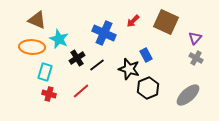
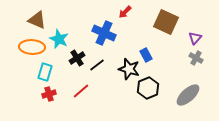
red arrow: moved 8 px left, 9 px up
red cross: rotated 32 degrees counterclockwise
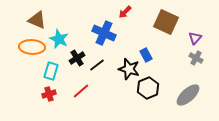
cyan rectangle: moved 6 px right, 1 px up
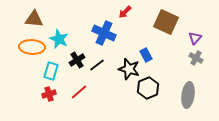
brown triangle: moved 3 px left, 1 px up; rotated 18 degrees counterclockwise
black cross: moved 2 px down
red line: moved 2 px left, 1 px down
gray ellipse: rotated 40 degrees counterclockwise
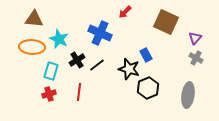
blue cross: moved 4 px left
red line: rotated 42 degrees counterclockwise
